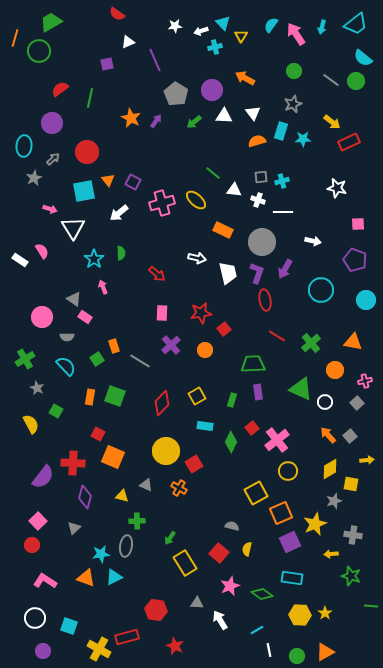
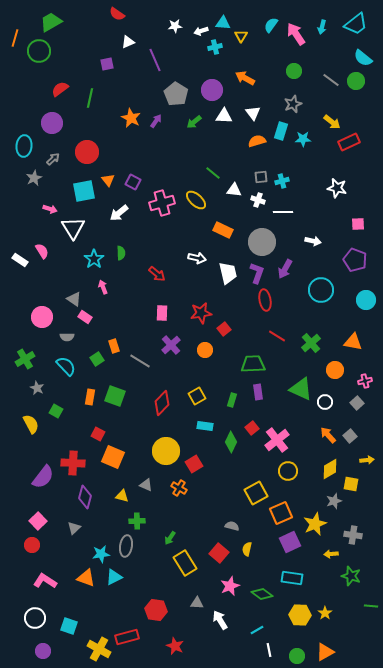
cyan triangle at (223, 23): rotated 42 degrees counterclockwise
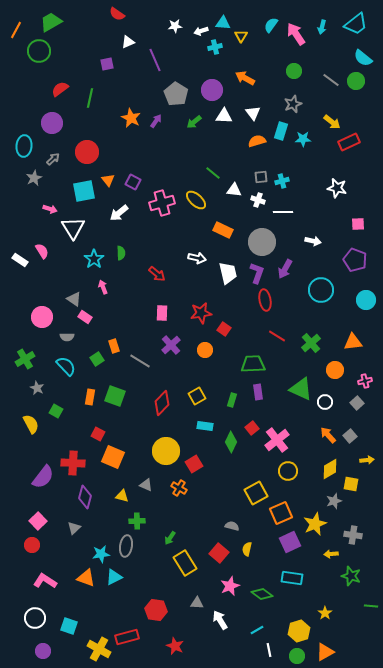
orange line at (15, 38): moved 1 px right, 8 px up; rotated 12 degrees clockwise
red square at (224, 329): rotated 16 degrees counterclockwise
orange triangle at (353, 342): rotated 18 degrees counterclockwise
yellow hexagon at (300, 615): moved 1 px left, 16 px down; rotated 20 degrees counterclockwise
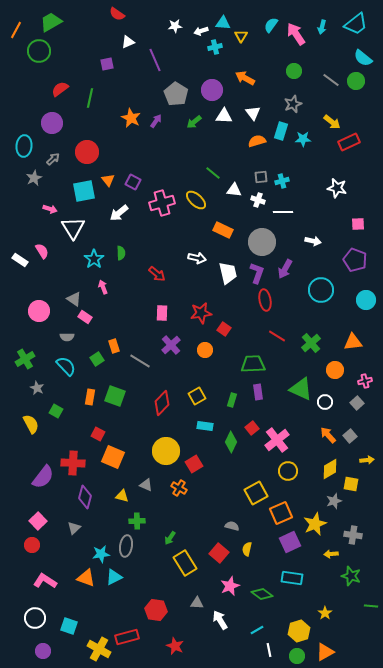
pink circle at (42, 317): moved 3 px left, 6 px up
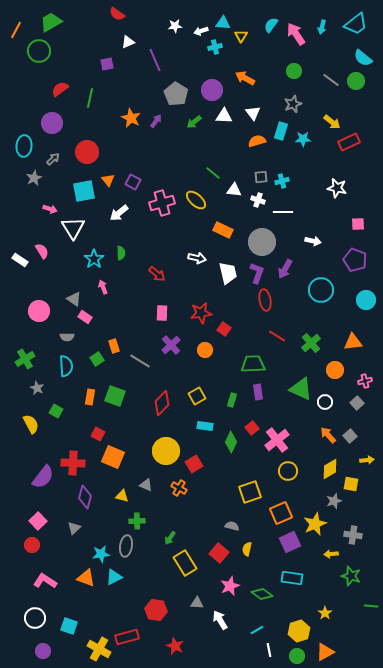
cyan semicircle at (66, 366): rotated 40 degrees clockwise
yellow square at (256, 493): moved 6 px left, 1 px up; rotated 10 degrees clockwise
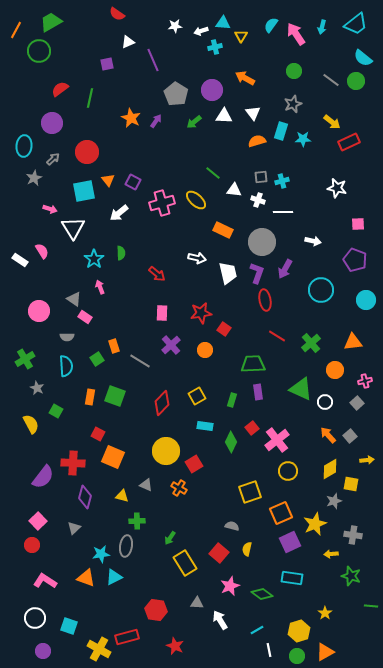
purple line at (155, 60): moved 2 px left
pink arrow at (103, 287): moved 3 px left
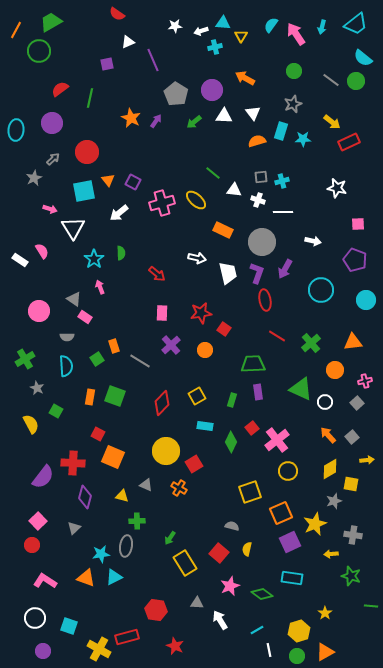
cyan ellipse at (24, 146): moved 8 px left, 16 px up
gray square at (350, 436): moved 2 px right, 1 px down
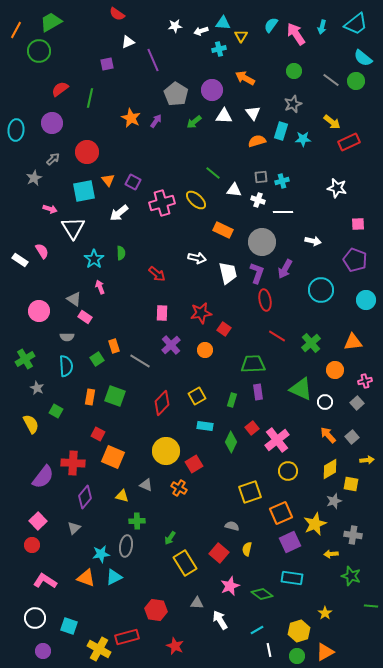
cyan cross at (215, 47): moved 4 px right, 2 px down
purple diamond at (85, 497): rotated 25 degrees clockwise
